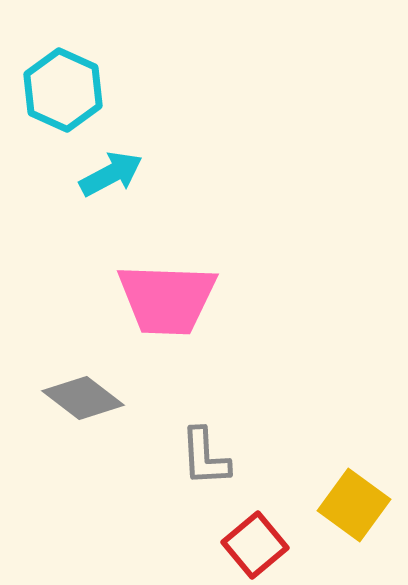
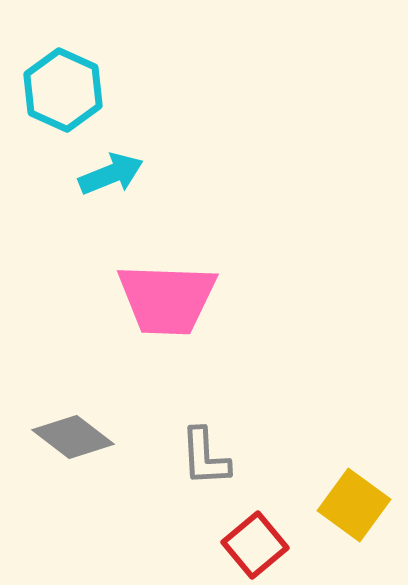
cyan arrow: rotated 6 degrees clockwise
gray diamond: moved 10 px left, 39 px down
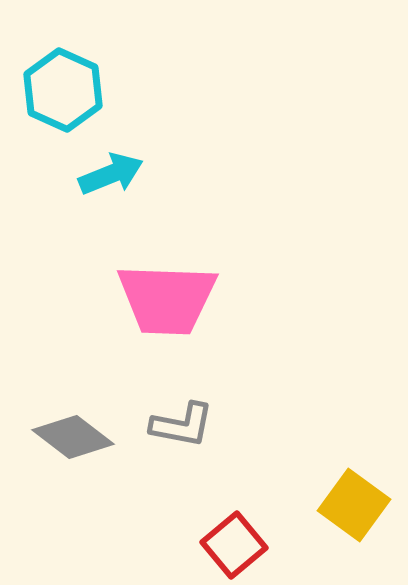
gray L-shape: moved 23 px left, 32 px up; rotated 76 degrees counterclockwise
red square: moved 21 px left
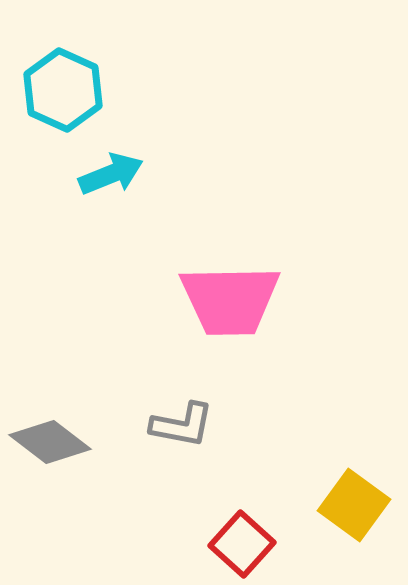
pink trapezoid: moved 63 px right, 1 px down; rotated 3 degrees counterclockwise
gray diamond: moved 23 px left, 5 px down
red square: moved 8 px right, 1 px up; rotated 8 degrees counterclockwise
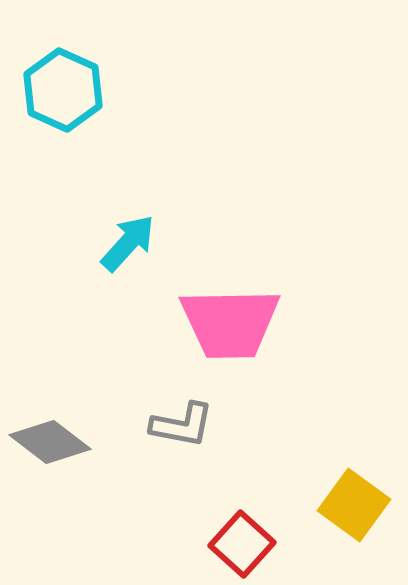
cyan arrow: moved 17 px right, 69 px down; rotated 26 degrees counterclockwise
pink trapezoid: moved 23 px down
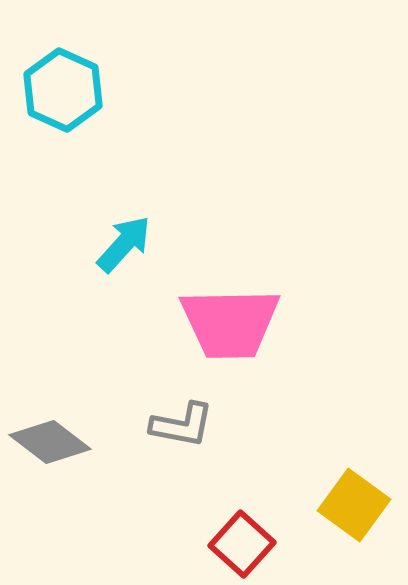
cyan arrow: moved 4 px left, 1 px down
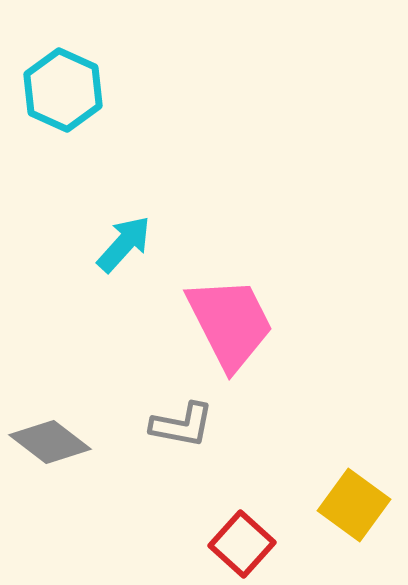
pink trapezoid: rotated 116 degrees counterclockwise
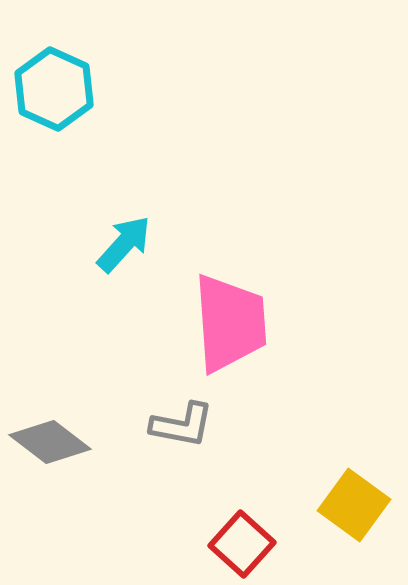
cyan hexagon: moved 9 px left, 1 px up
pink trapezoid: rotated 23 degrees clockwise
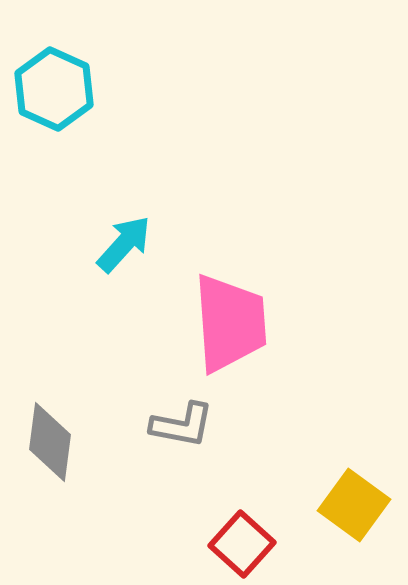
gray diamond: rotated 60 degrees clockwise
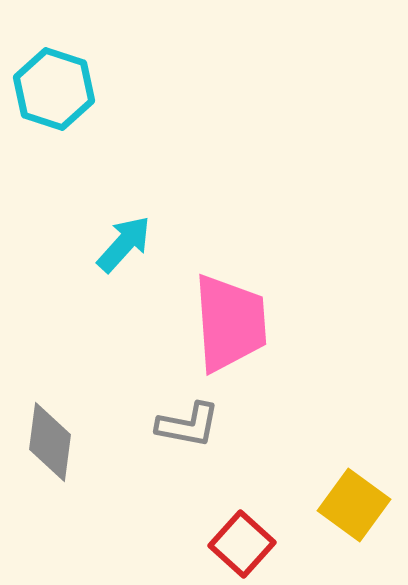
cyan hexagon: rotated 6 degrees counterclockwise
gray L-shape: moved 6 px right
